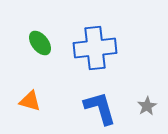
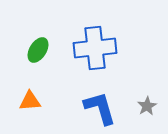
green ellipse: moved 2 px left, 7 px down; rotated 70 degrees clockwise
orange triangle: rotated 20 degrees counterclockwise
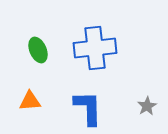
green ellipse: rotated 55 degrees counterclockwise
blue L-shape: moved 12 px left; rotated 15 degrees clockwise
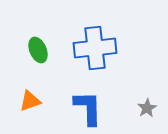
orange triangle: rotated 15 degrees counterclockwise
gray star: moved 2 px down
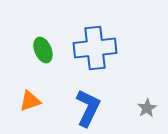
green ellipse: moved 5 px right
blue L-shape: rotated 27 degrees clockwise
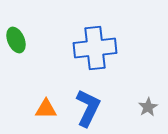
green ellipse: moved 27 px left, 10 px up
orange triangle: moved 16 px right, 8 px down; rotated 20 degrees clockwise
gray star: moved 1 px right, 1 px up
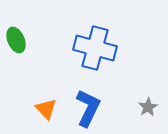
blue cross: rotated 21 degrees clockwise
orange triangle: rotated 45 degrees clockwise
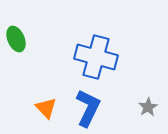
green ellipse: moved 1 px up
blue cross: moved 1 px right, 9 px down
orange triangle: moved 1 px up
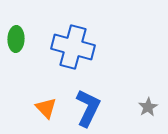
green ellipse: rotated 25 degrees clockwise
blue cross: moved 23 px left, 10 px up
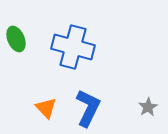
green ellipse: rotated 25 degrees counterclockwise
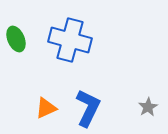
blue cross: moved 3 px left, 7 px up
orange triangle: rotated 50 degrees clockwise
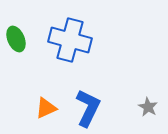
gray star: rotated 12 degrees counterclockwise
